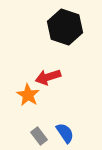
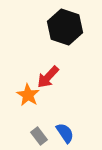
red arrow: rotated 30 degrees counterclockwise
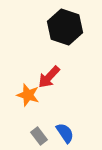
red arrow: moved 1 px right
orange star: rotated 15 degrees counterclockwise
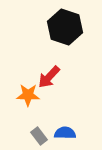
orange star: rotated 15 degrees counterclockwise
blue semicircle: rotated 55 degrees counterclockwise
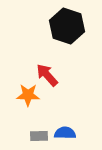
black hexagon: moved 2 px right, 1 px up
red arrow: moved 2 px left, 2 px up; rotated 95 degrees clockwise
gray rectangle: rotated 54 degrees counterclockwise
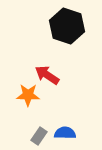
red arrow: rotated 15 degrees counterclockwise
gray rectangle: rotated 54 degrees counterclockwise
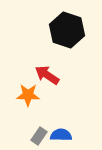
black hexagon: moved 4 px down
blue semicircle: moved 4 px left, 2 px down
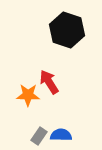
red arrow: moved 2 px right, 7 px down; rotated 25 degrees clockwise
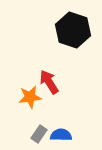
black hexagon: moved 6 px right
orange star: moved 2 px right, 2 px down; rotated 10 degrees counterclockwise
gray rectangle: moved 2 px up
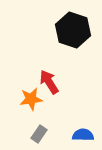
orange star: moved 1 px right, 2 px down
blue semicircle: moved 22 px right
